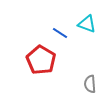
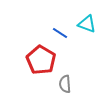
gray semicircle: moved 25 px left
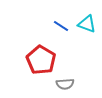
blue line: moved 1 px right, 7 px up
gray semicircle: rotated 90 degrees counterclockwise
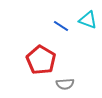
cyan triangle: moved 1 px right, 4 px up
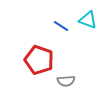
red pentagon: moved 2 px left; rotated 12 degrees counterclockwise
gray semicircle: moved 1 px right, 3 px up
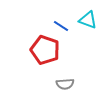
red pentagon: moved 6 px right, 10 px up
gray semicircle: moved 1 px left, 3 px down
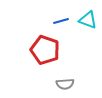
blue line: moved 5 px up; rotated 49 degrees counterclockwise
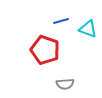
cyan triangle: moved 9 px down
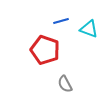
cyan triangle: moved 1 px right
gray semicircle: rotated 66 degrees clockwise
